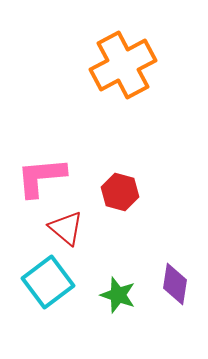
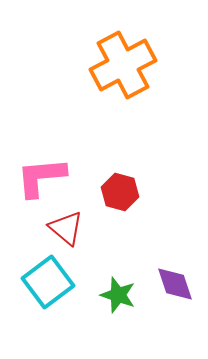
purple diamond: rotated 27 degrees counterclockwise
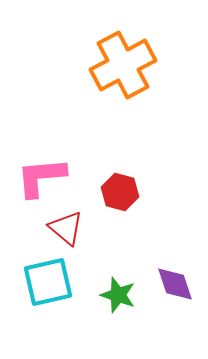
cyan square: rotated 24 degrees clockwise
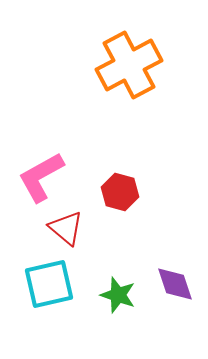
orange cross: moved 6 px right
pink L-shape: rotated 24 degrees counterclockwise
cyan square: moved 1 px right, 2 px down
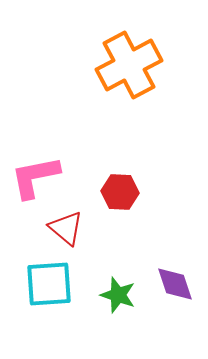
pink L-shape: moved 6 px left; rotated 18 degrees clockwise
red hexagon: rotated 12 degrees counterclockwise
cyan square: rotated 9 degrees clockwise
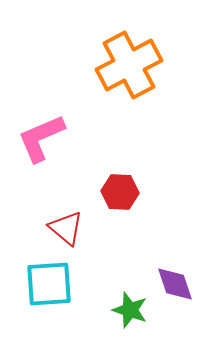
pink L-shape: moved 6 px right, 39 px up; rotated 12 degrees counterclockwise
green star: moved 12 px right, 15 px down
